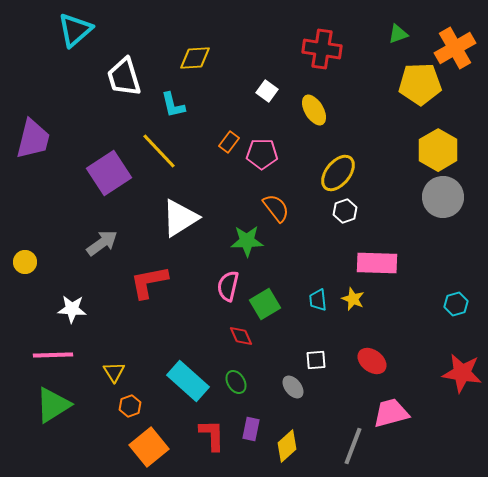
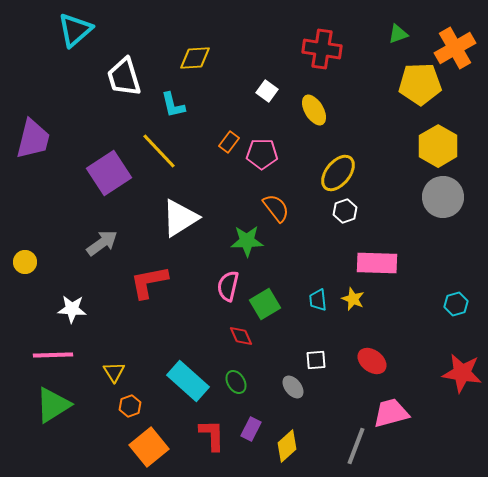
yellow hexagon at (438, 150): moved 4 px up
purple rectangle at (251, 429): rotated 15 degrees clockwise
gray line at (353, 446): moved 3 px right
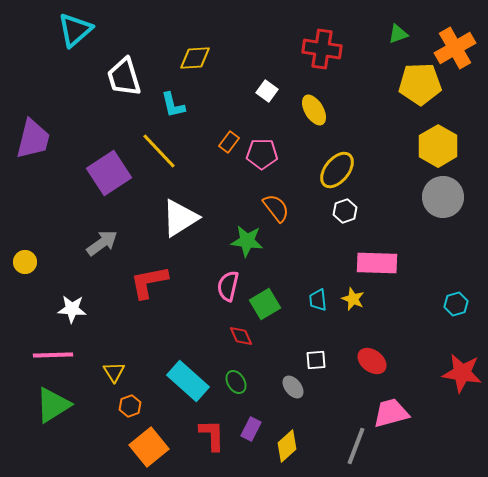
yellow ellipse at (338, 173): moved 1 px left, 3 px up
green star at (247, 241): rotated 8 degrees clockwise
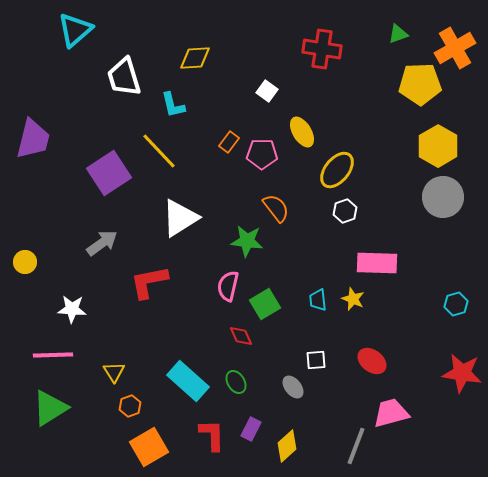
yellow ellipse at (314, 110): moved 12 px left, 22 px down
green triangle at (53, 405): moved 3 px left, 3 px down
orange square at (149, 447): rotated 9 degrees clockwise
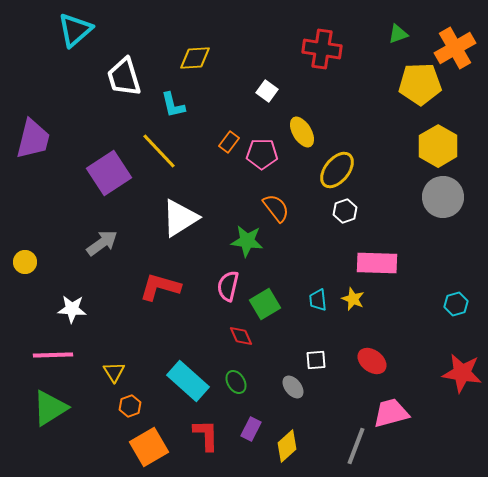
red L-shape at (149, 282): moved 11 px right, 5 px down; rotated 27 degrees clockwise
red L-shape at (212, 435): moved 6 px left
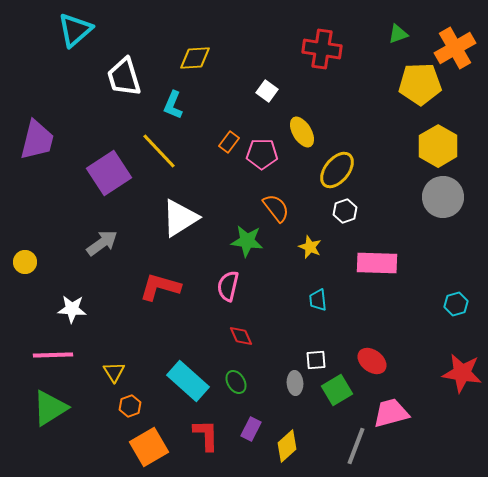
cyan L-shape at (173, 105): rotated 36 degrees clockwise
purple trapezoid at (33, 139): moved 4 px right, 1 px down
yellow star at (353, 299): moved 43 px left, 52 px up
green square at (265, 304): moved 72 px right, 86 px down
gray ellipse at (293, 387): moved 2 px right, 4 px up; rotated 35 degrees clockwise
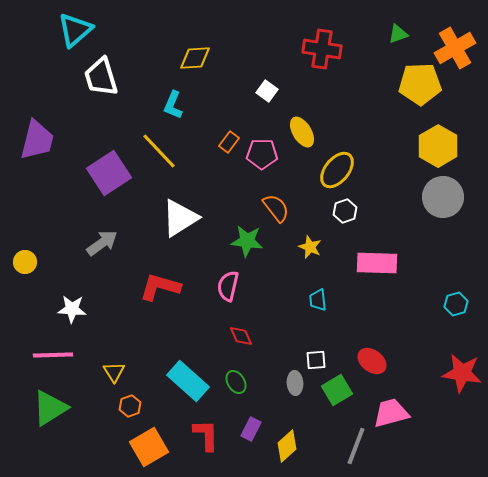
white trapezoid at (124, 77): moved 23 px left
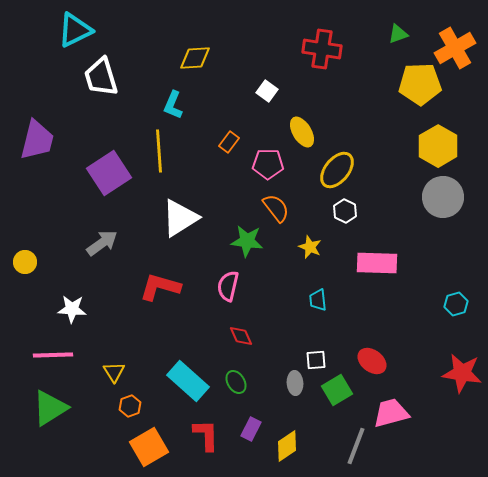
cyan triangle at (75, 30): rotated 15 degrees clockwise
yellow line at (159, 151): rotated 39 degrees clockwise
pink pentagon at (262, 154): moved 6 px right, 10 px down
white hexagon at (345, 211): rotated 15 degrees counterclockwise
yellow diamond at (287, 446): rotated 8 degrees clockwise
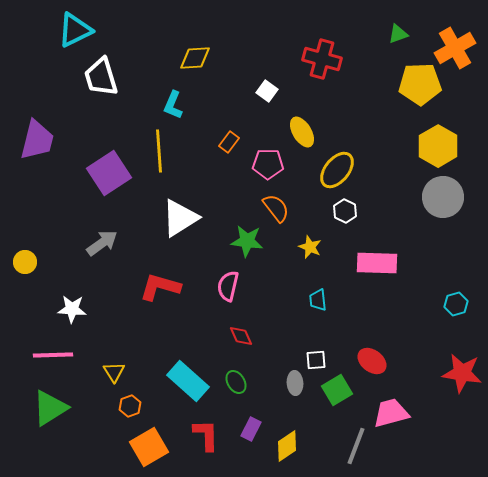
red cross at (322, 49): moved 10 px down; rotated 6 degrees clockwise
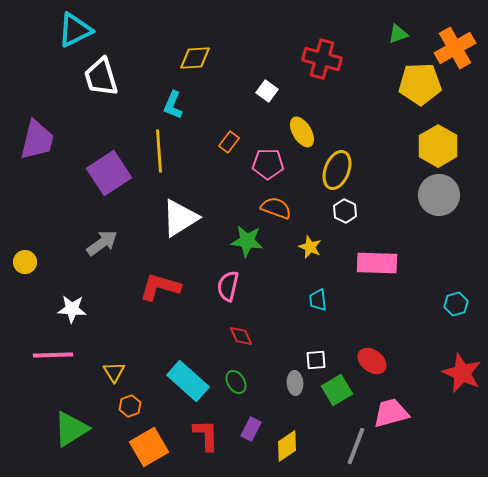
yellow ellipse at (337, 170): rotated 18 degrees counterclockwise
gray circle at (443, 197): moved 4 px left, 2 px up
orange semicircle at (276, 208): rotated 32 degrees counterclockwise
red star at (462, 373): rotated 15 degrees clockwise
green triangle at (50, 408): moved 21 px right, 21 px down
